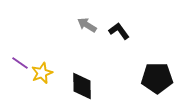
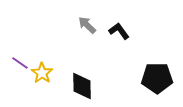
gray arrow: rotated 12 degrees clockwise
yellow star: rotated 15 degrees counterclockwise
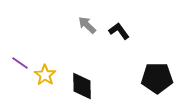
yellow star: moved 3 px right, 2 px down
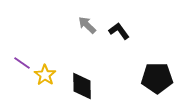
purple line: moved 2 px right
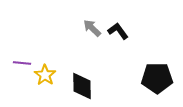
gray arrow: moved 5 px right, 3 px down
black L-shape: moved 1 px left
purple line: rotated 30 degrees counterclockwise
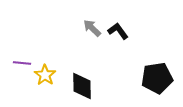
black pentagon: rotated 8 degrees counterclockwise
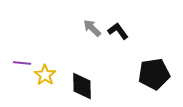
black pentagon: moved 3 px left, 4 px up
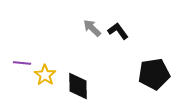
black diamond: moved 4 px left
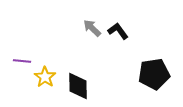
purple line: moved 2 px up
yellow star: moved 2 px down
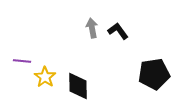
gray arrow: rotated 36 degrees clockwise
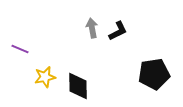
black L-shape: rotated 100 degrees clockwise
purple line: moved 2 px left, 12 px up; rotated 18 degrees clockwise
yellow star: rotated 25 degrees clockwise
